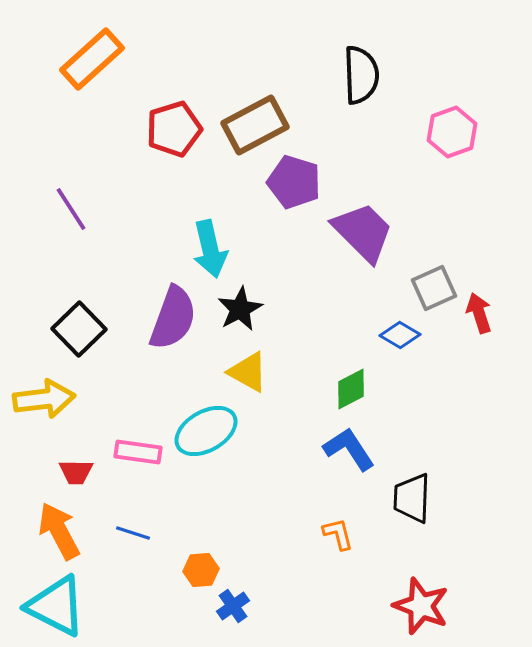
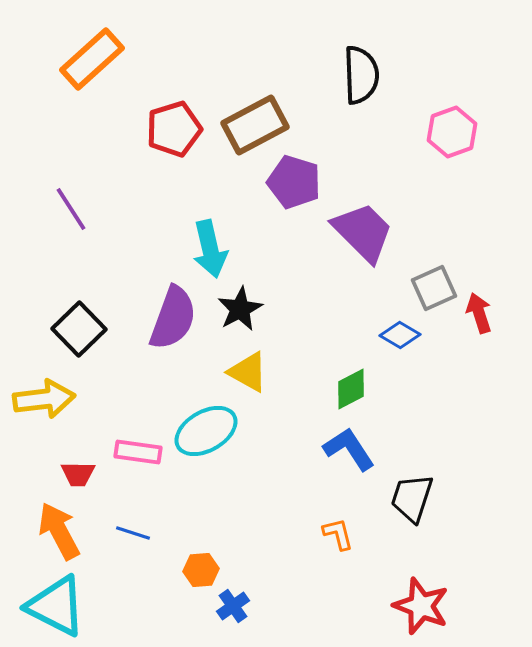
red trapezoid: moved 2 px right, 2 px down
black trapezoid: rotated 16 degrees clockwise
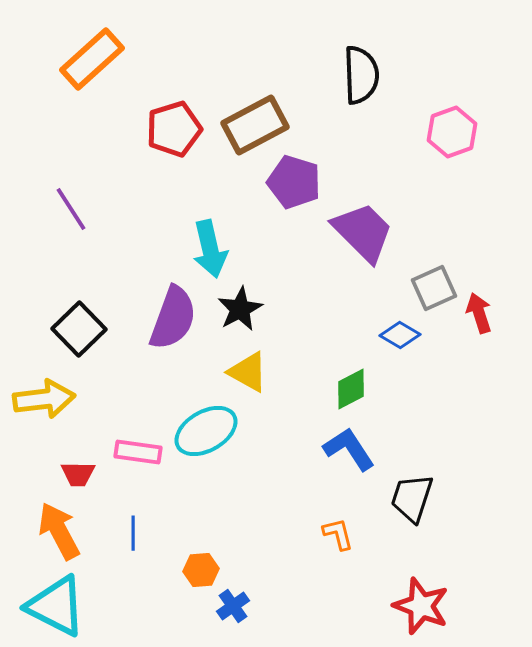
blue line: rotated 72 degrees clockwise
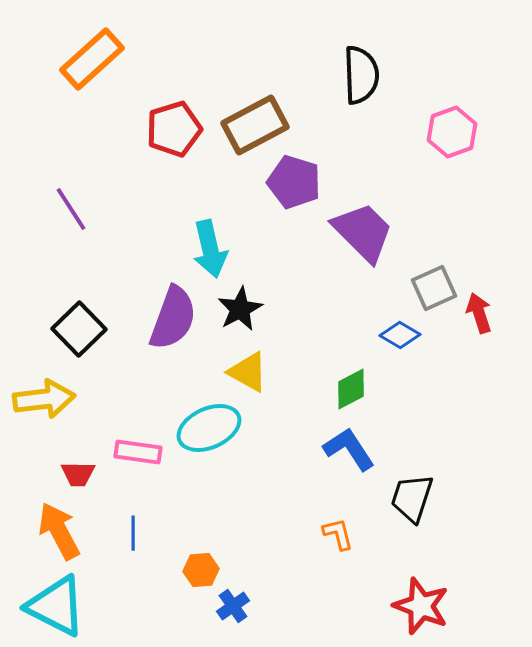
cyan ellipse: moved 3 px right, 3 px up; rotated 6 degrees clockwise
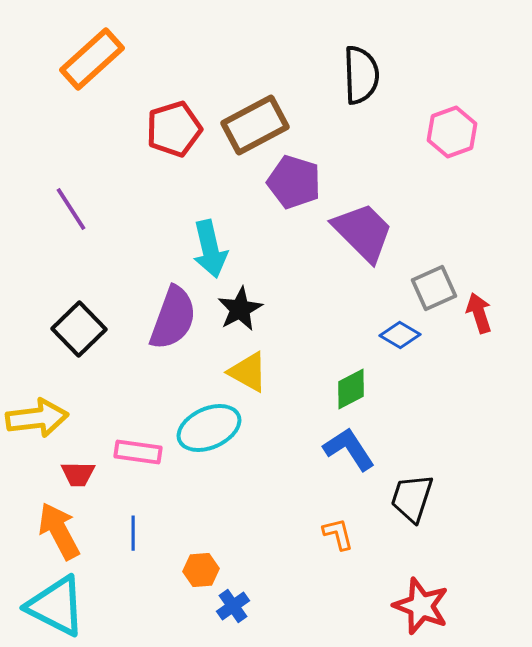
yellow arrow: moved 7 px left, 19 px down
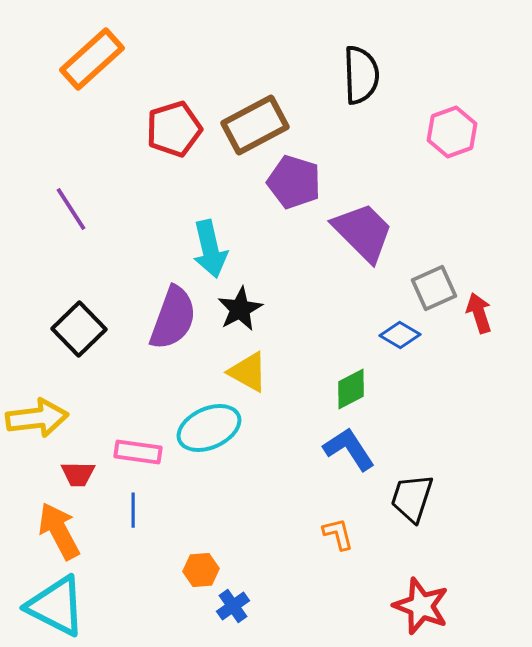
blue line: moved 23 px up
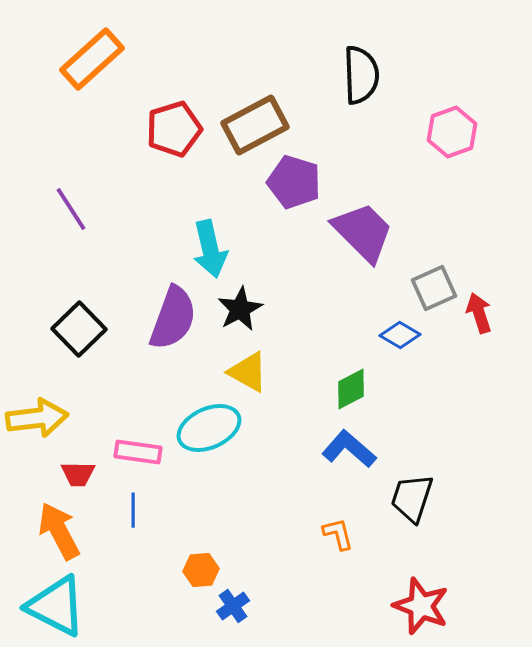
blue L-shape: rotated 16 degrees counterclockwise
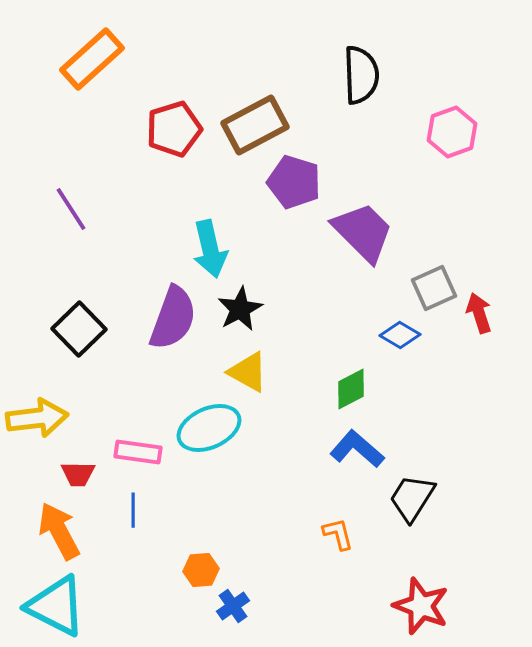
blue L-shape: moved 8 px right
black trapezoid: rotated 14 degrees clockwise
